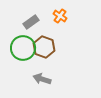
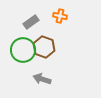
orange cross: rotated 24 degrees counterclockwise
green circle: moved 2 px down
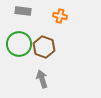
gray rectangle: moved 8 px left, 11 px up; rotated 42 degrees clockwise
green circle: moved 4 px left, 6 px up
gray arrow: rotated 54 degrees clockwise
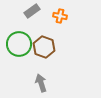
gray rectangle: moved 9 px right; rotated 42 degrees counterclockwise
gray arrow: moved 1 px left, 4 px down
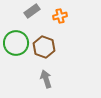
orange cross: rotated 24 degrees counterclockwise
green circle: moved 3 px left, 1 px up
gray arrow: moved 5 px right, 4 px up
